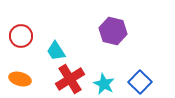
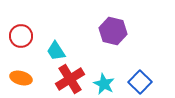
orange ellipse: moved 1 px right, 1 px up
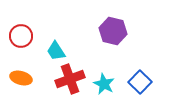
red cross: rotated 12 degrees clockwise
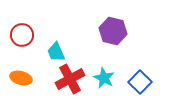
red circle: moved 1 px right, 1 px up
cyan trapezoid: moved 1 px down; rotated 10 degrees clockwise
red cross: rotated 8 degrees counterclockwise
cyan star: moved 6 px up
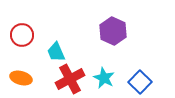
purple hexagon: rotated 12 degrees clockwise
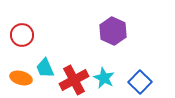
cyan trapezoid: moved 11 px left, 16 px down
red cross: moved 4 px right, 1 px down
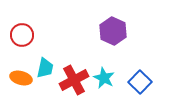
cyan trapezoid: rotated 145 degrees counterclockwise
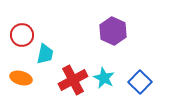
cyan trapezoid: moved 14 px up
red cross: moved 1 px left
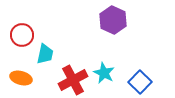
purple hexagon: moved 11 px up
cyan star: moved 5 px up
